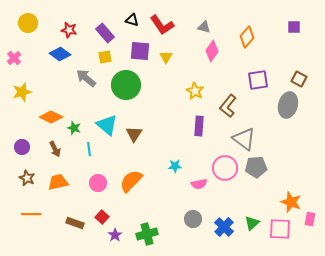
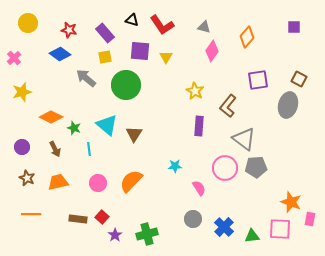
pink semicircle at (199, 184): moved 4 px down; rotated 112 degrees counterclockwise
brown rectangle at (75, 223): moved 3 px right, 4 px up; rotated 12 degrees counterclockwise
green triangle at (252, 223): moved 13 px down; rotated 35 degrees clockwise
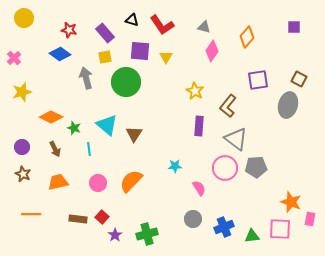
yellow circle at (28, 23): moved 4 px left, 5 px up
gray arrow at (86, 78): rotated 35 degrees clockwise
green circle at (126, 85): moved 3 px up
gray triangle at (244, 139): moved 8 px left
brown star at (27, 178): moved 4 px left, 4 px up
blue cross at (224, 227): rotated 24 degrees clockwise
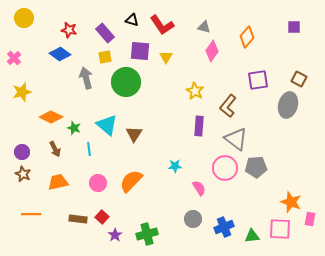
purple circle at (22, 147): moved 5 px down
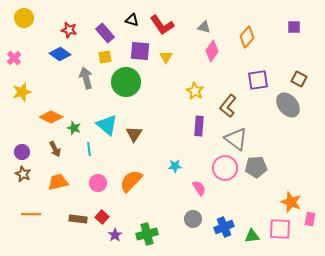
gray ellipse at (288, 105): rotated 55 degrees counterclockwise
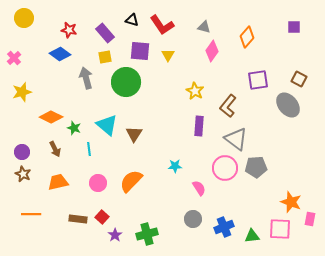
yellow triangle at (166, 57): moved 2 px right, 2 px up
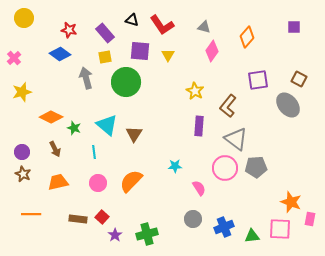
cyan line at (89, 149): moved 5 px right, 3 px down
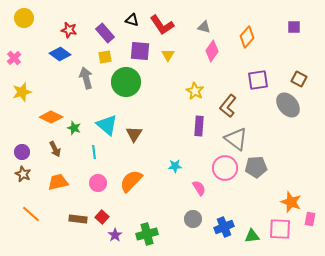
orange line at (31, 214): rotated 42 degrees clockwise
